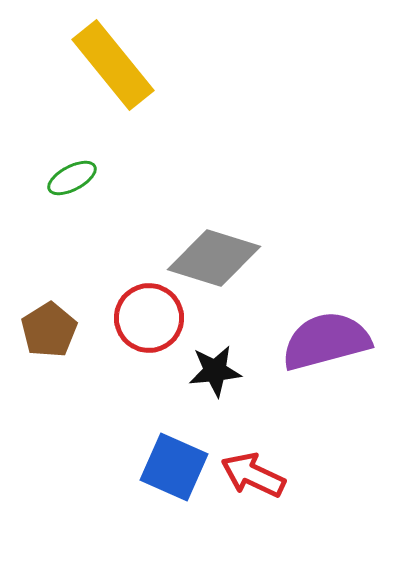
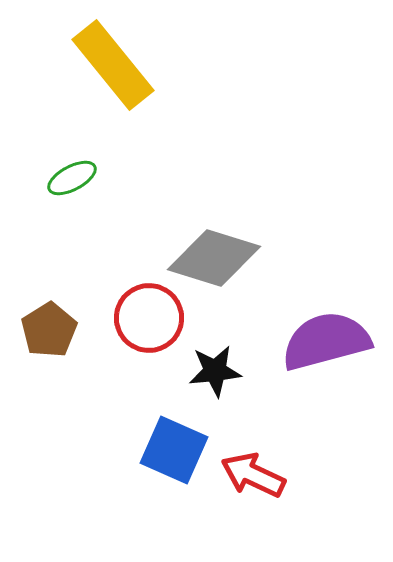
blue square: moved 17 px up
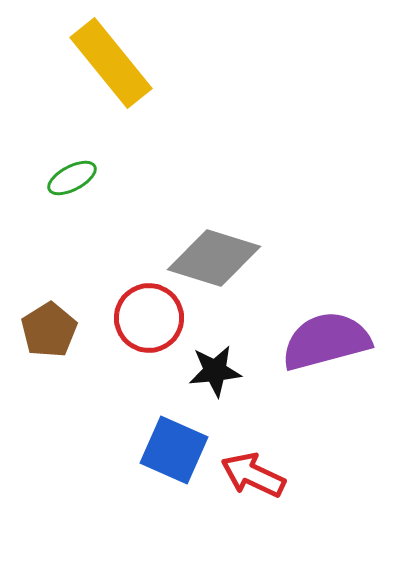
yellow rectangle: moved 2 px left, 2 px up
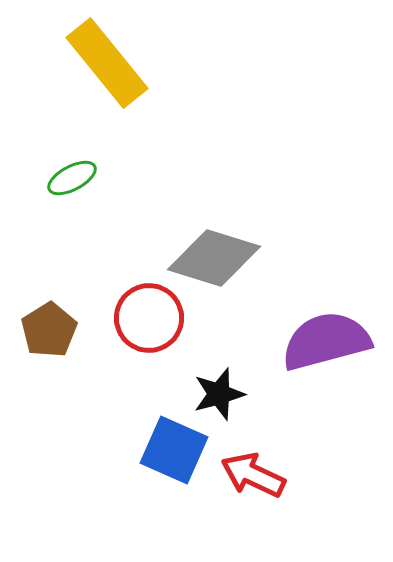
yellow rectangle: moved 4 px left
black star: moved 4 px right, 23 px down; rotated 10 degrees counterclockwise
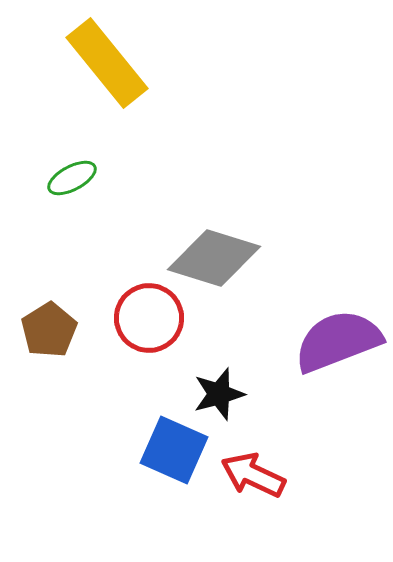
purple semicircle: moved 12 px right; rotated 6 degrees counterclockwise
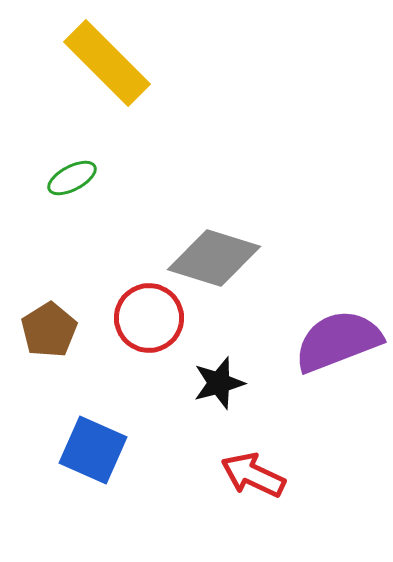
yellow rectangle: rotated 6 degrees counterclockwise
black star: moved 11 px up
blue square: moved 81 px left
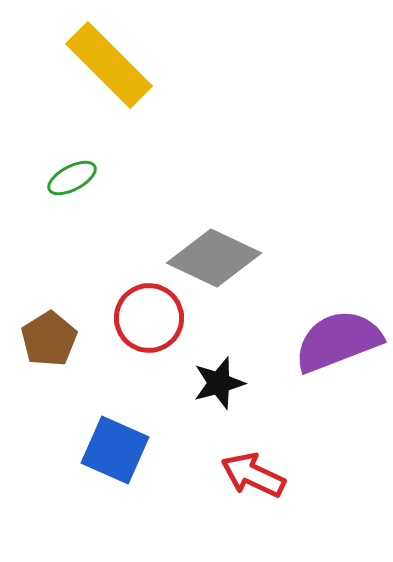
yellow rectangle: moved 2 px right, 2 px down
gray diamond: rotated 8 degrees clockwise
brown pentagon: moved 9 px down
blue square: moved 22 px right
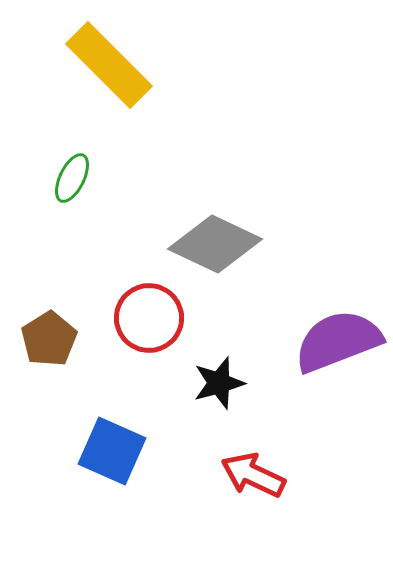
green ellipse: rotated 36 degrees counterclockwise
gray diamond: moved 1 px right, 14 px up
blue square: moved 3 px left, 1 px down
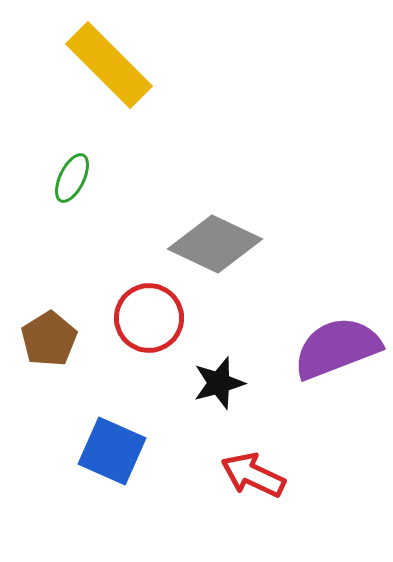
purple semicircle: moved 1 px left, 7 px down
